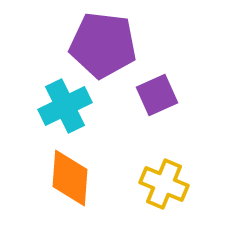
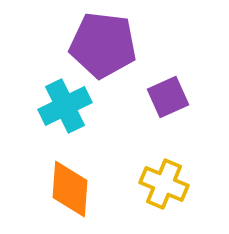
purple square: moved 11 px right, 2 px down
orange diamond: moved 11 px down
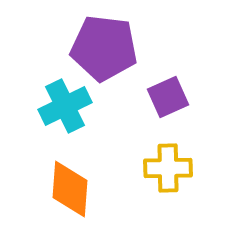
purple pentagon: moved 1 px right, 3 px down
yellow cross: moved 4 px right, 16 px up; rotated 24 degrees counterclockwise
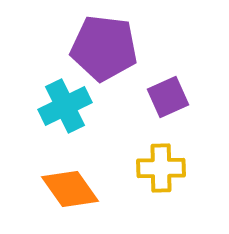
yellow cross: moved 7 px left
orange diamond: rotated 40 degrees counterclockwise
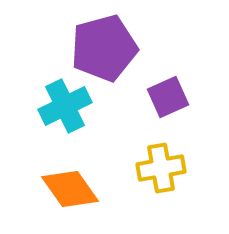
purple pentagon: rotated 22 degrees counterclockwise
yellow cross: rotated 9 degrees counterclockwise
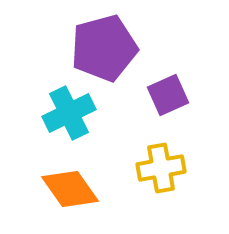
purple square: moved 2 px up
cyan cross: moved 4 px right, 7 px down
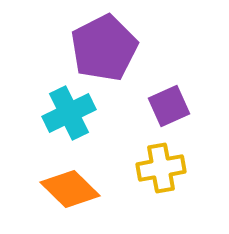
purple pentagon: rotated 12 degrees counterclockwise
purple square: moved 1 px right, 11 px down
orange diamond: rotated 10 degrees counterclockwise
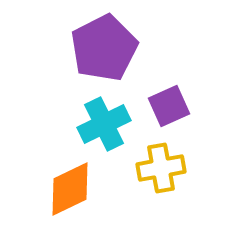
cyan cross: moved 35 px right, 11 px down
orange diamond: rotated 70 degrees counterclockwise
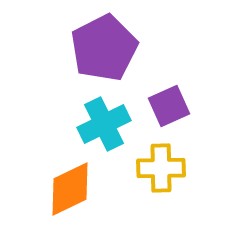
yellow cross: rotated 9 degrees clockwise
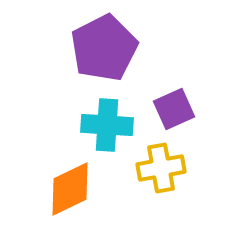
purple square: moved 5 px right, 3 px down
cyan cross: moved 3 px right, 1 px down; rotated 30 degrees clockwise
yellow cross: rotated 9 degrees counterclockwise
